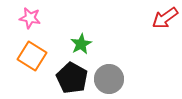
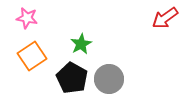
pink star: moved 3 px left
orange square: rotated 24 degrees clockwise
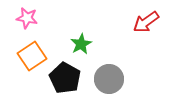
red arrow: moved 19 px left, 4 px down
black pentagon: moved 7 px left
